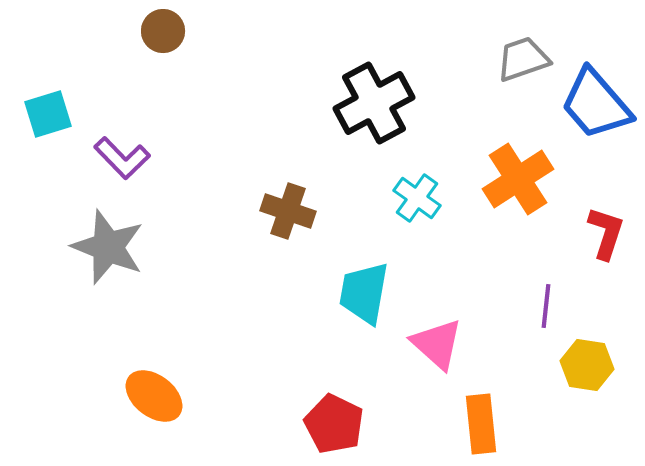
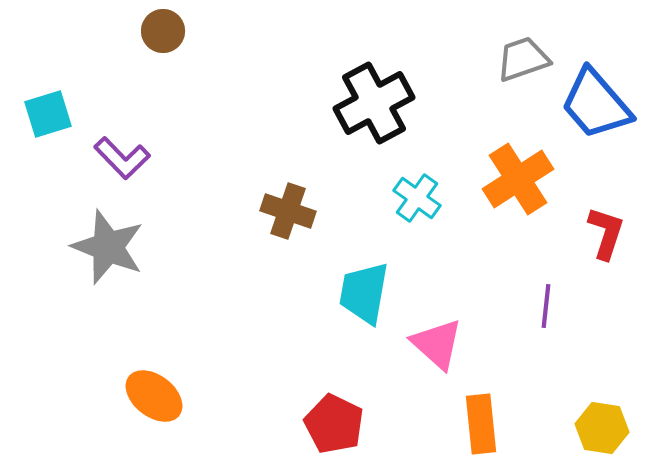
yellow hexagon: moved 15 px right, 63 px down
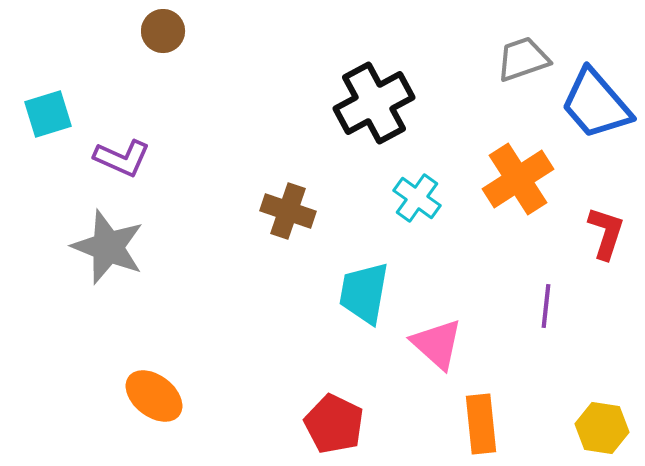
purple L-shape: rotated 22 degrees counterclockwise
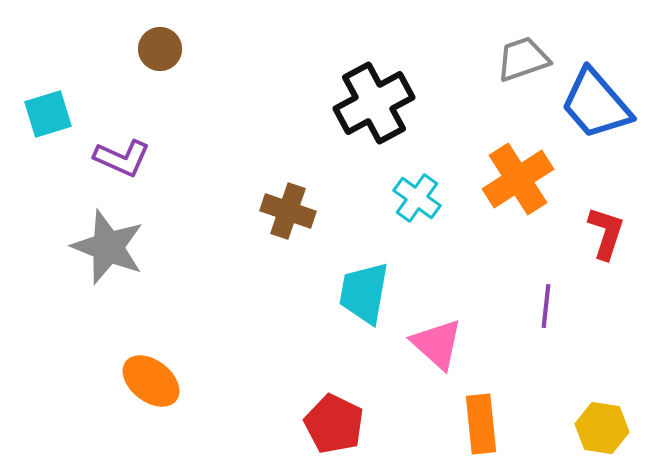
brown circle: moved 3 px left, 18 px down
orange ellipse: moved 3 px left, 15 px up
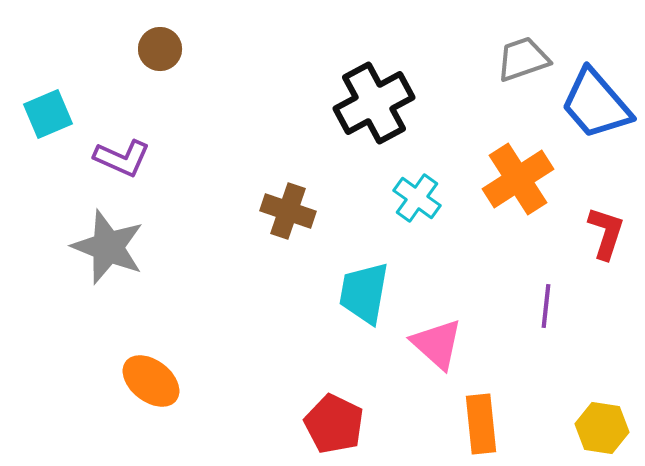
cyan square: rotated 6 degrees counterclockwise
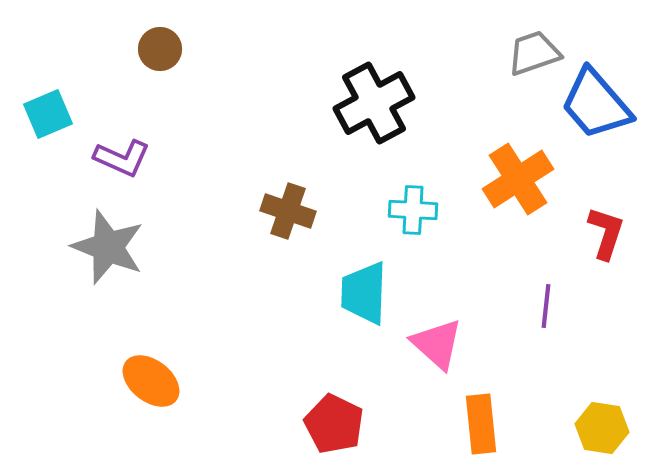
gray trapezoid: moved 11 px right, 6 px up
cyan cross: moved 4 px left, 12 px down; rotated 33 degrees counterclockwise
cyan trapezoid: rotated 8 degrees counterclockwise
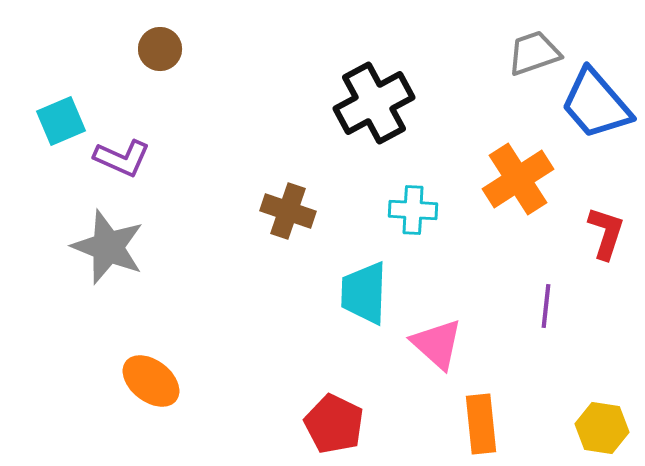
cyan square: moved 13 px right, 7 px down
